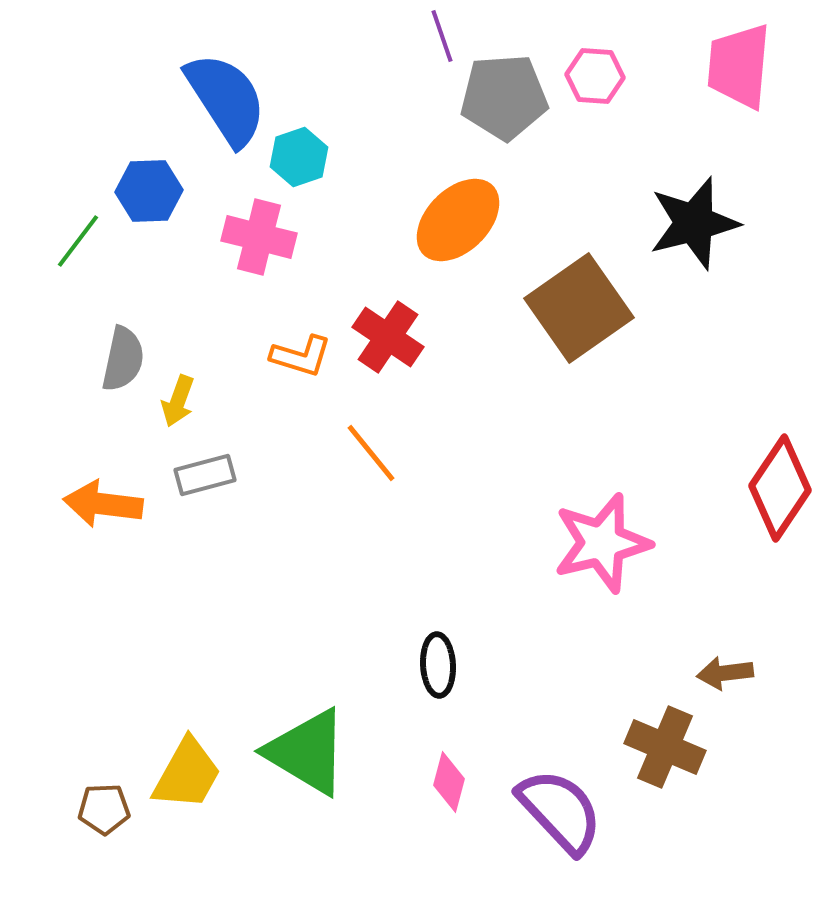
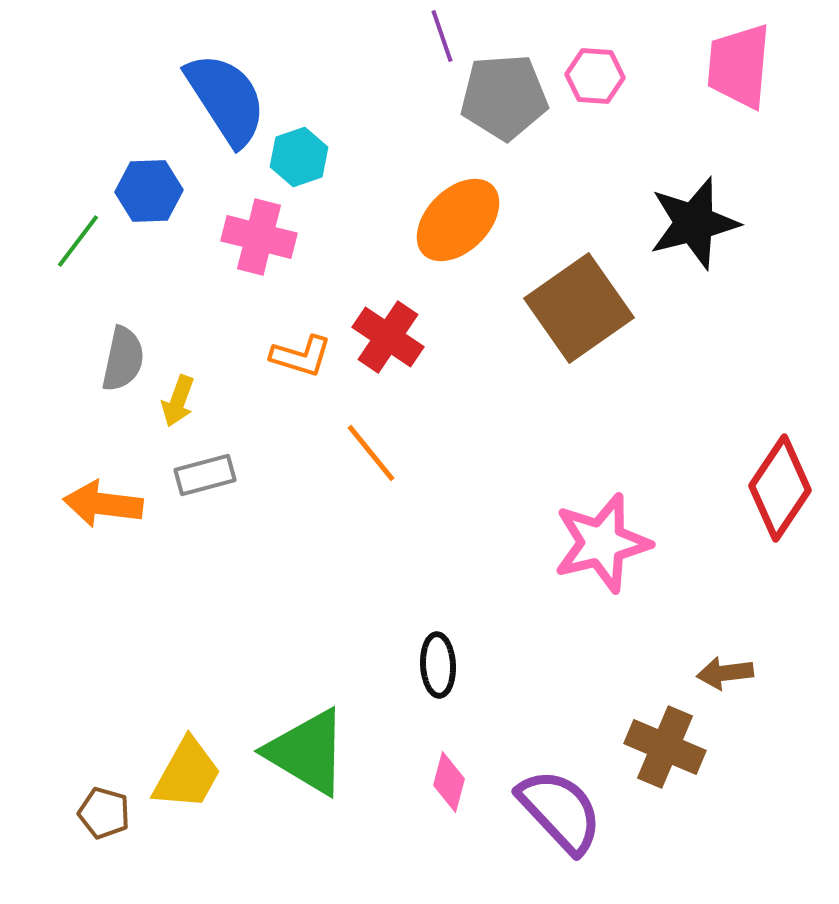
brown pentagon: moved 4 px down; rotated 18 degrees clockwise
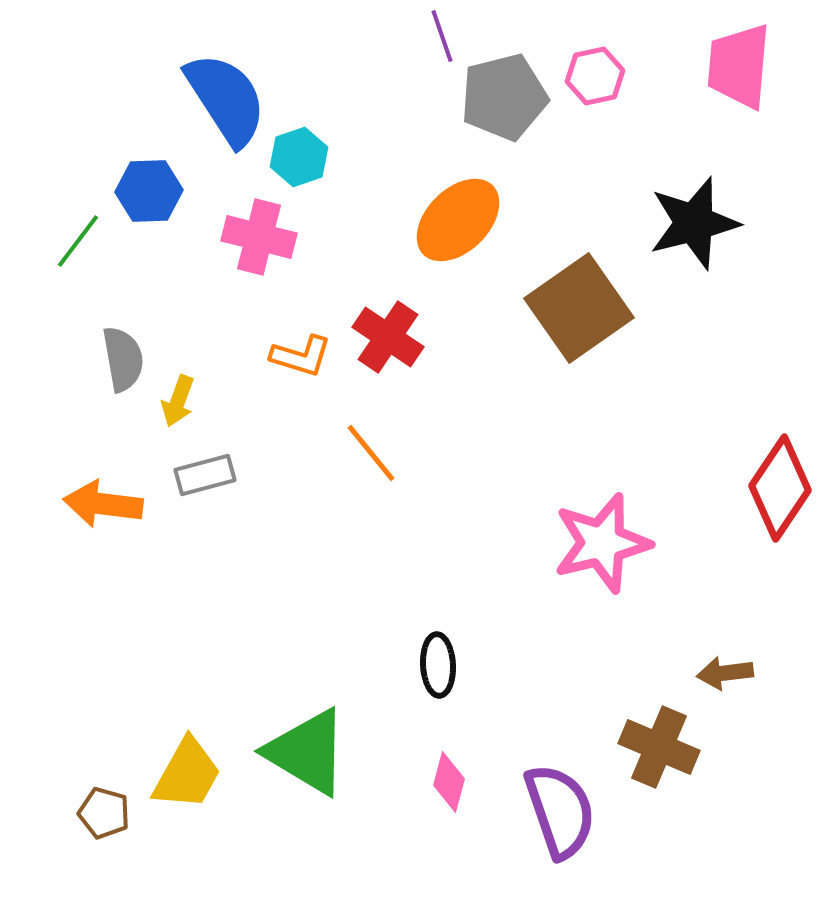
pink hexagon: rotated 16 degrees counterclockwise
gray pentagon: rotated 10 degrees counterclockwise
gray semicircle: rotated 22 degrees counterclockwise
brown cross: moved 6 px left
purple semicircle: rotated 24 degrees clockwise
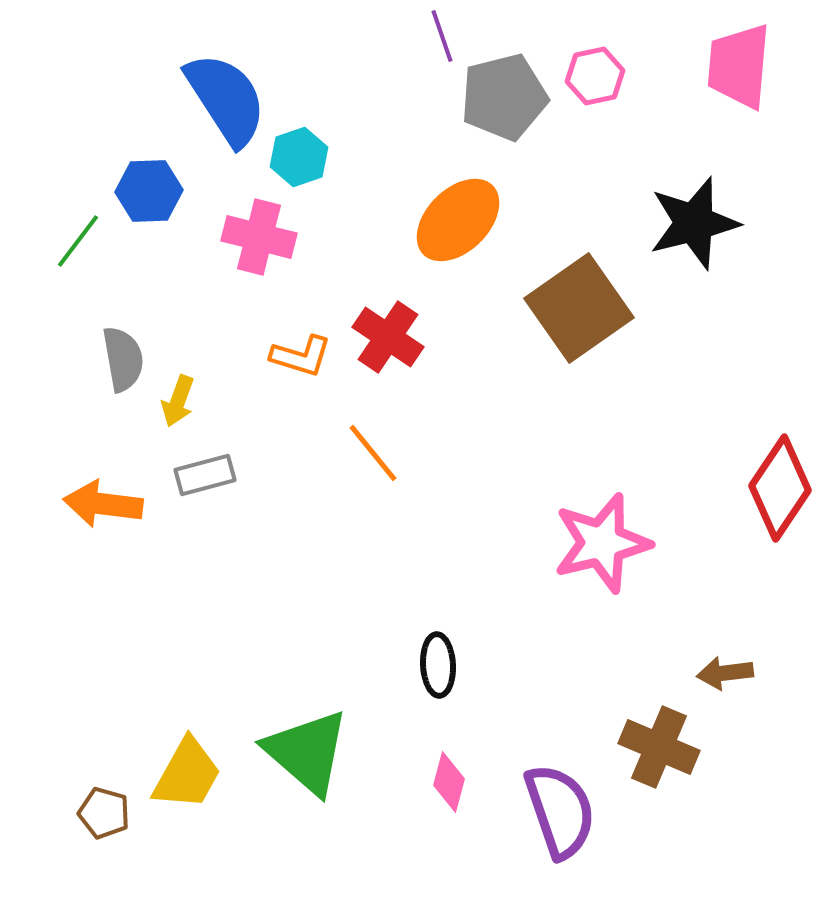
orange line: moved 2 px right
green triangle: rotated 10 degrees clockwise
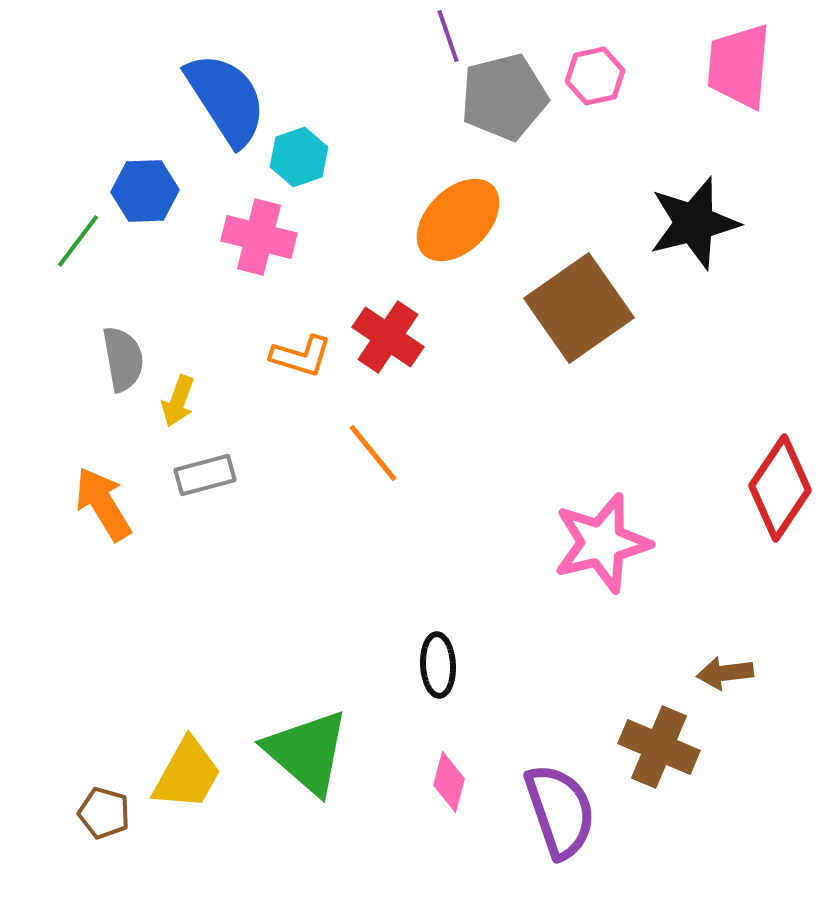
purple line: moved 6 px right
blue hexagon: moved 4 px left
orange arrow: rotated 52 degrees clockwise
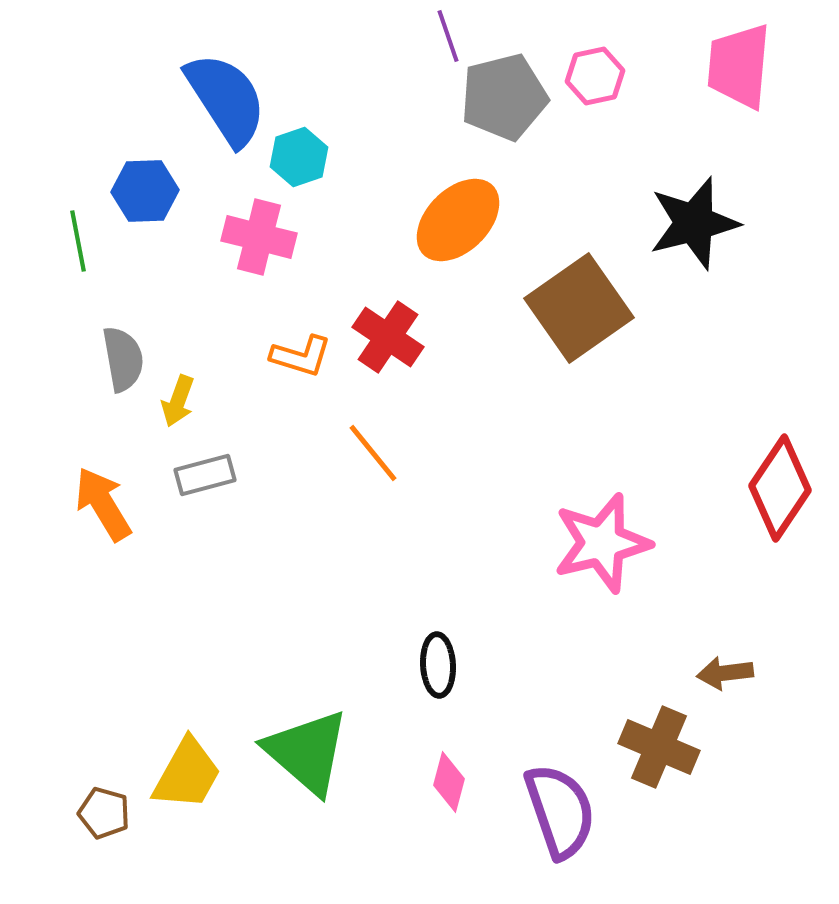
green line: rotated 48 degrees counterclockwise
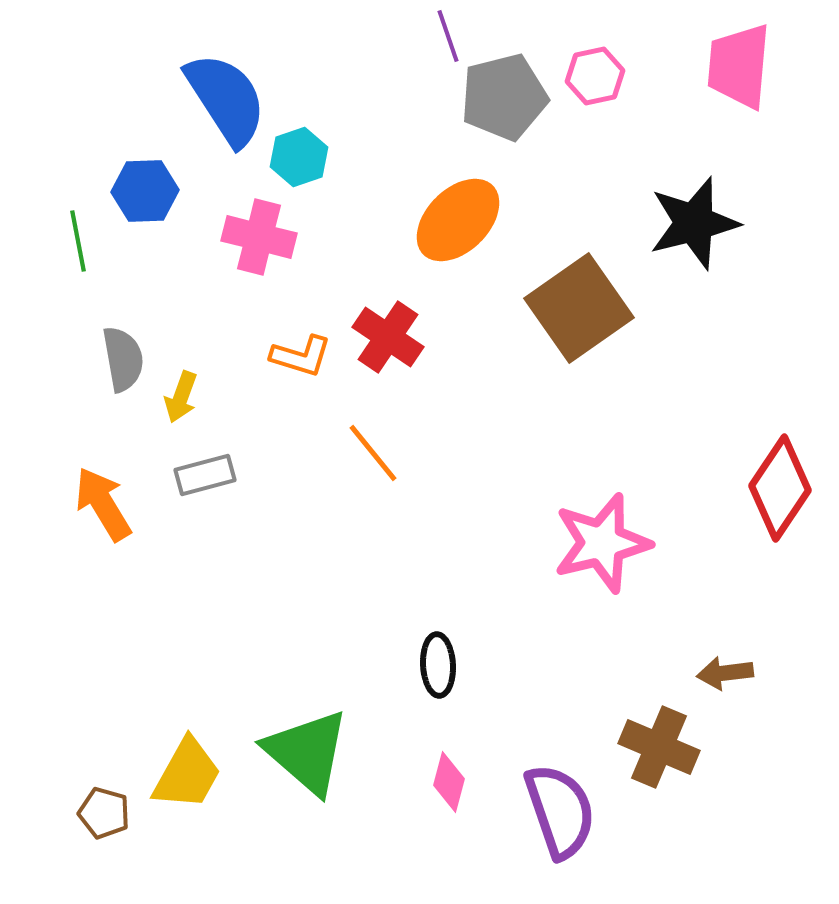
yellow arrow: moved 3 px right, 4 px up
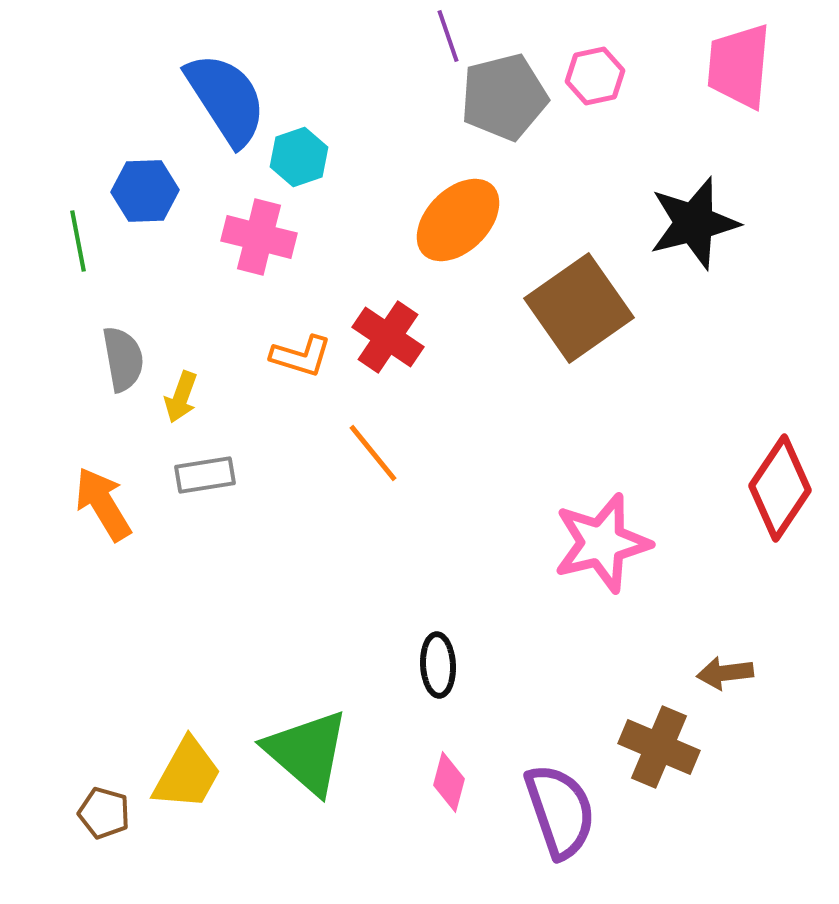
gray rectangle: rotated 6 degrees clockwise
